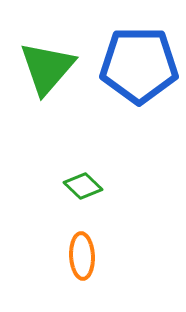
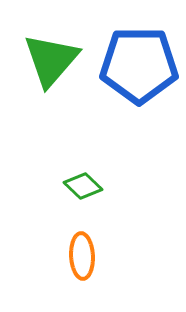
green triangle: moved 4 px right, 8 px up
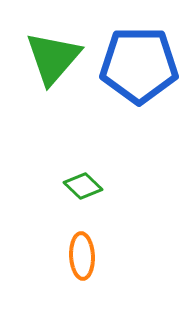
green triangle: moved 2 px right, 2 px up
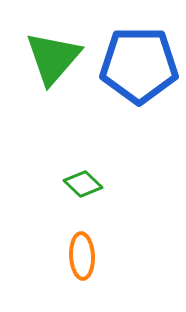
green diamond: moved 2 px up
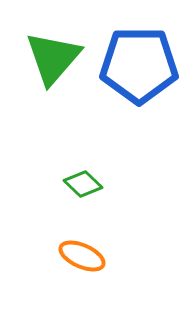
orange ellipse: rotated 63 degrees counterclockwise
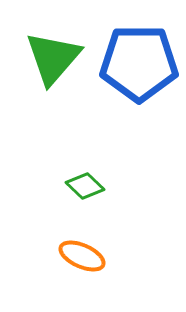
blue pentagon: moved 2 px up
green diamond: moved 2 px right, 2 px down
